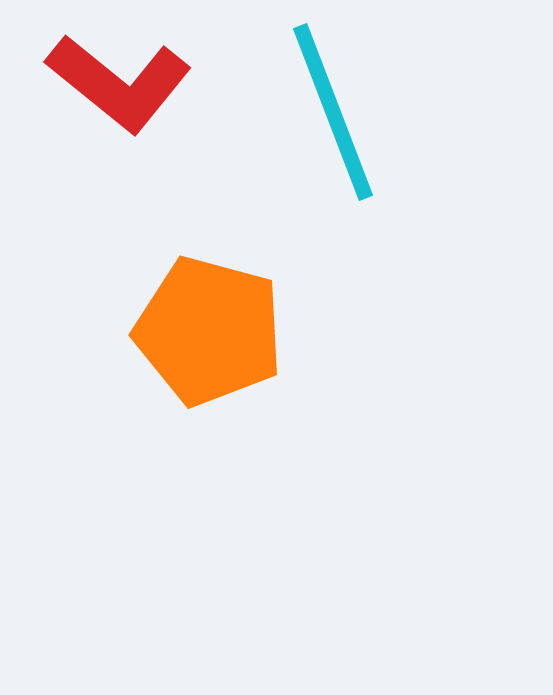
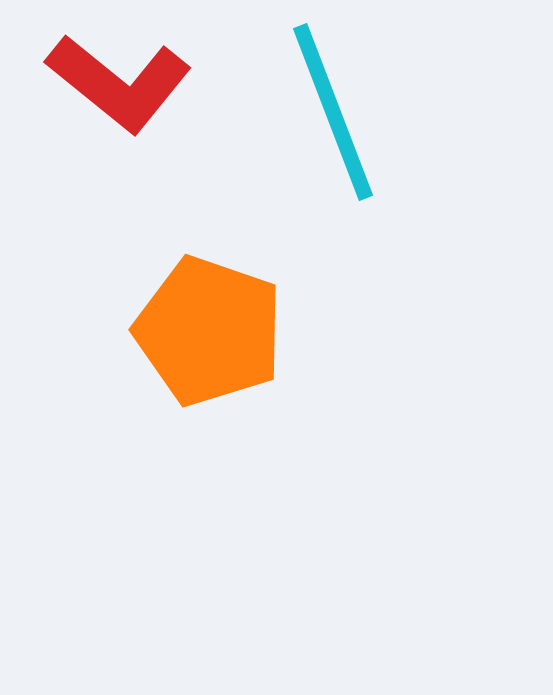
orange pentagon: rotated 4 degrees clockwise
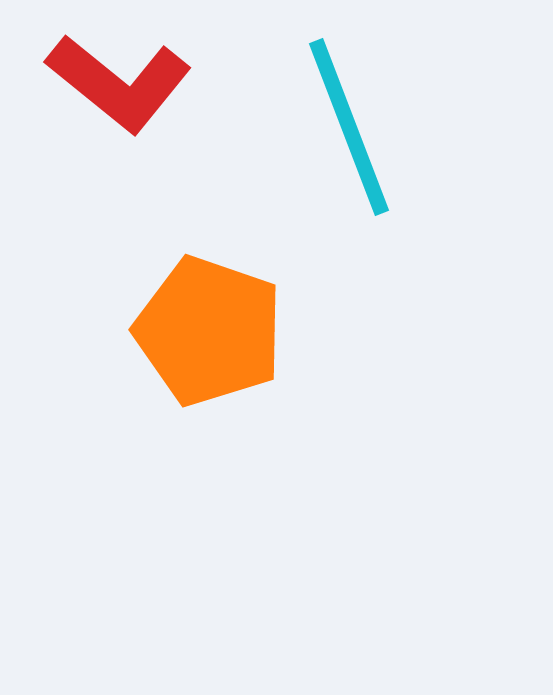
cyan line: moved 16 px right, 15 px down
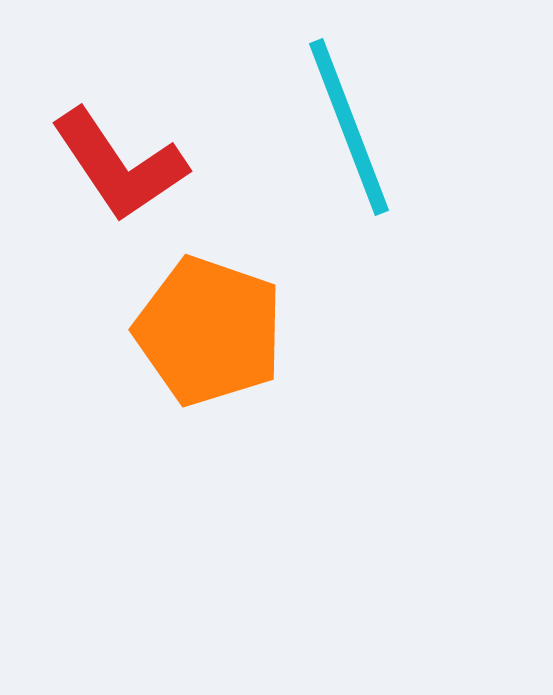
red L-shape: moved 82 px down; rotated 17 degrees clockwise
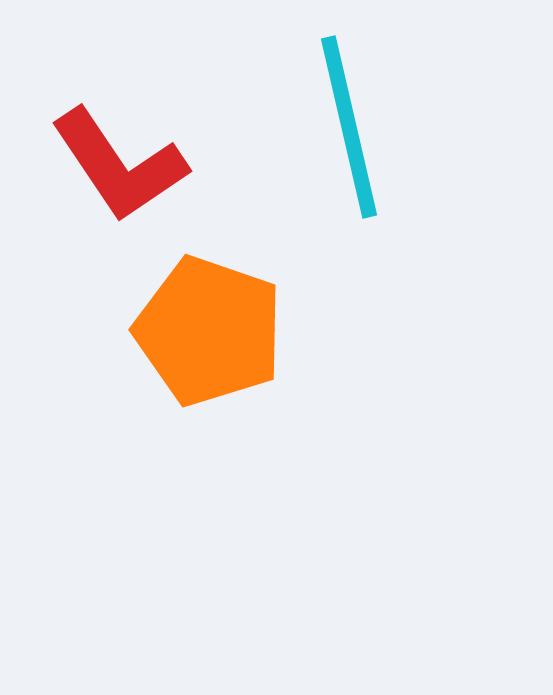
cyan line: rotated 8 degrees clockwise
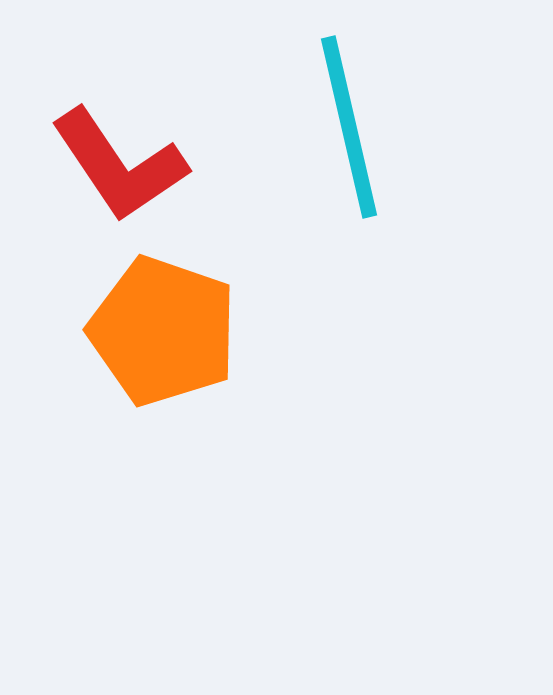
orange pentagon: moved 46 px left
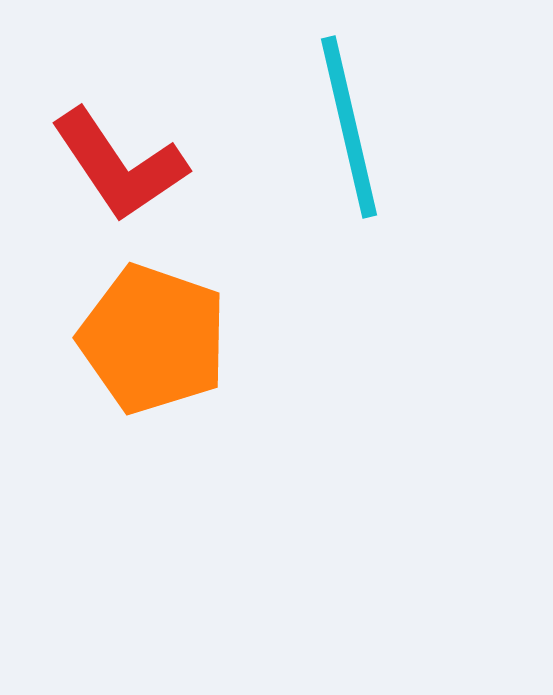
orange pentagon: moved 10 px left, 8 px down
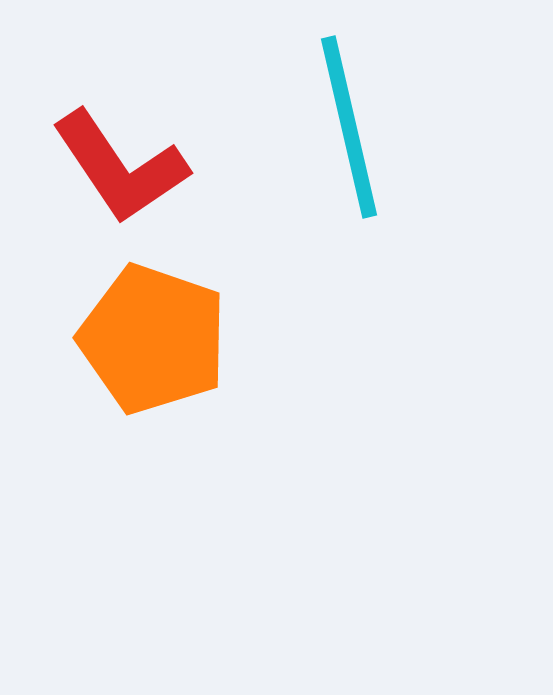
red L-shape: moved 1 px right, 2 px down
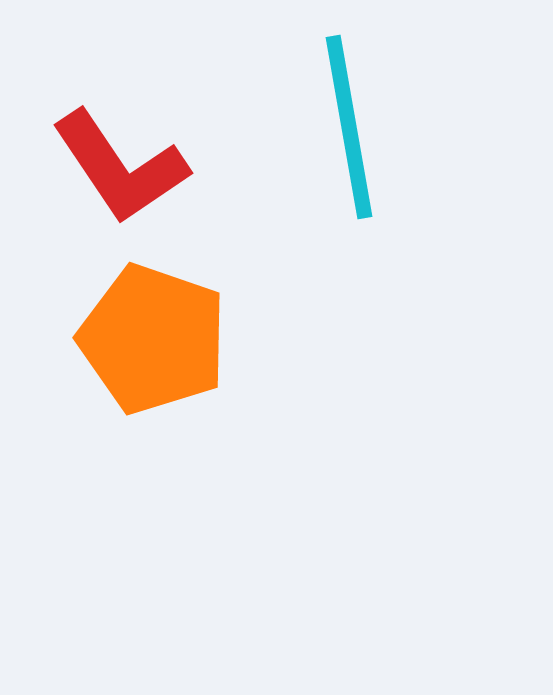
cyan line: rotated 3 degrees clockwise
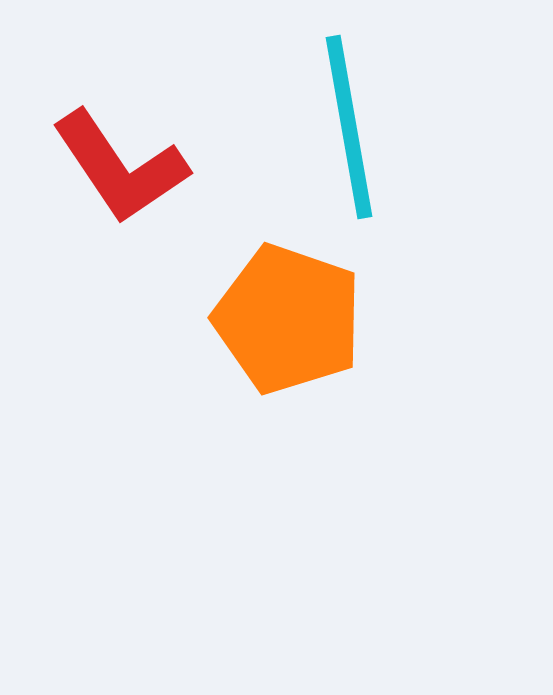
orange pentagon: moved 135 px right, 20 px up
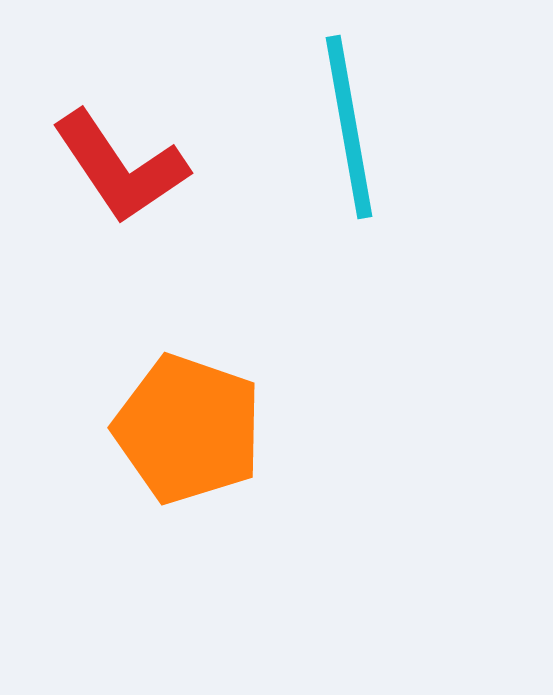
orange pentagon: moved 100 px left, 110 px down
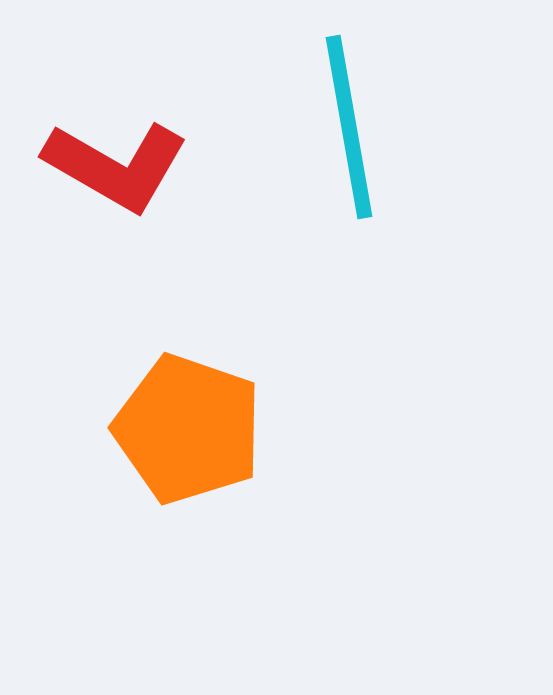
red L-shape: moved 4 px left, 1 px up; rotated 26 degrees counterclockwise
